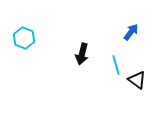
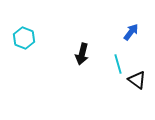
cyan line: moved 2 px right, 1 px up
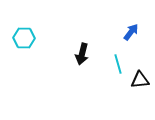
cyan hexagon: rotated 20 degrees counterclockwise
black triangle: moved 3 px right; rotated 42 degrees counterclockwise
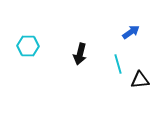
blue arrow: rotated 18 degrees clockwise
cyan hexagon: moved 4 px right, 8 px down
black arrow: moved 2 px left
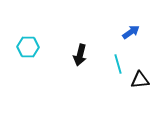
cyan hexagon: moved 1 px down
black arrow: moved 1 px down
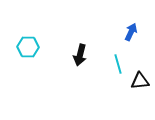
blue arrow: rotated 30 degrees counterclockwise
black triangle: moved 1 px down
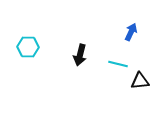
cyan line: rotated 60 degrees counterclockwise
